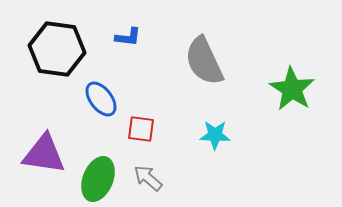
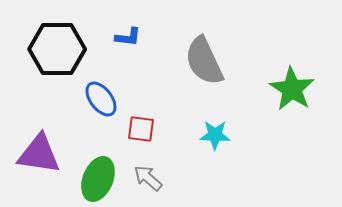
black hexagon: rotated 8 degrees counterclockwise
purple triangle: moved 5 px left
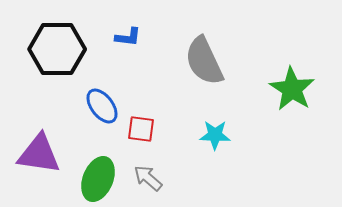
blue ellipse: moved 1 px right, 7 px down
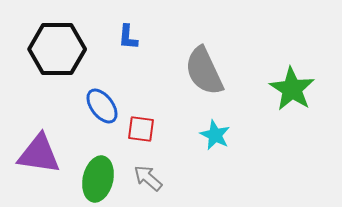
blue L-shape: rotated 88 degrees clockwise
gray semicircle: moved 10 px down
cyan star: rotated 24 degrees clockwise
green ellipse: rotated 9 degrees counterclockwise
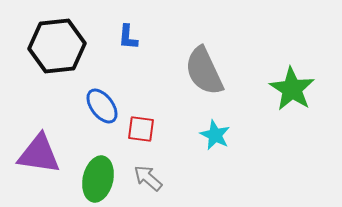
black hexagon: moved 3 px up; rotated 6 degrees counterclockwise
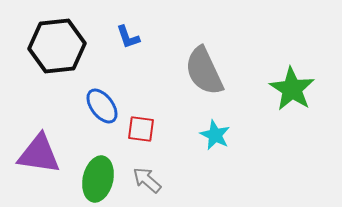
blue L-shape: rotated 24 degrees counterclockwise
gray arrow: moved 1 px left, 2 px down
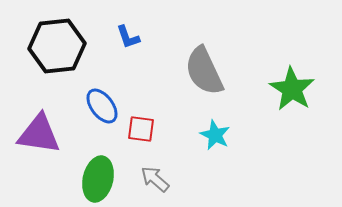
purple triangle: moved 20 px up
gray arrow: moved 8 px right, 1 px up
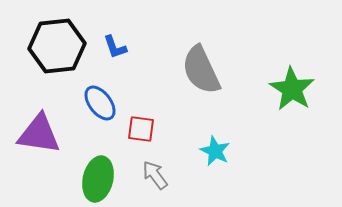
blue L-shape: moved 13 px left, 10 px down
gray semicircle: moved 3 px left, 1 px up
blue ellipse: moved 2 px left, 3 px up
cyan star: moved 16 px down
gray arrow: moved 4 px up; rotated 12 degrees clockwise
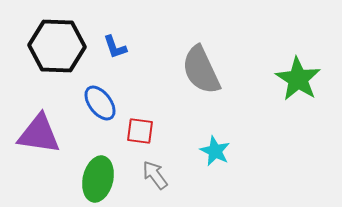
black hexagon: rotated 8 degrees clockwise
green star: moved 6 px right, 10 px up
red square: moved 1 px left, 2 px down
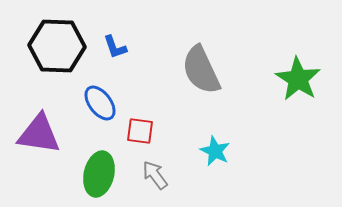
green ellipse: moved 1 px right, 5 px up
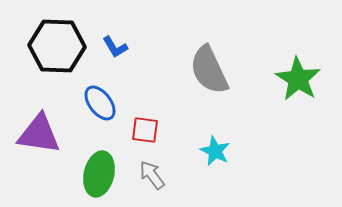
blue L-shape: rotated 12 degrees counterclockwise
gray semicircle: moved 8 px right
red square: moved 5 px right, 1 px up
gray arrow: moved 3 px left
